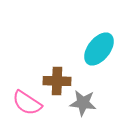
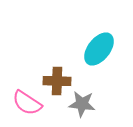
gray star: moved 1 px left, 1 px down
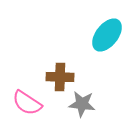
cyan ellipse: moved 8 px right, 14 px up
brown cross: moved 3 px right, 4 px up
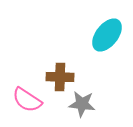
pink semicircle: moved 3 px up
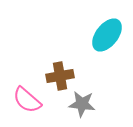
brown cross: moved 1 px up; rotated 12 degrees counterclockwise
pink semicircle: rotated 8 degrees clockwise
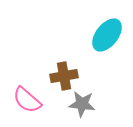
brown cross: moved 4 px right
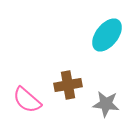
brown cross: moved 4 px right, 9 px down
gray star: moved 24 px right
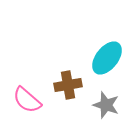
cyan ellipse: moved 23 px down
gray star: moved 1 px down; rotated 12 degrees clockwise
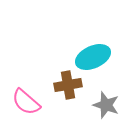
cyan ellipse: moved 14 px left, 1 px up; rotated 28 degrees clockwise
pink semicircle: moved 1 px left, 2 px down
